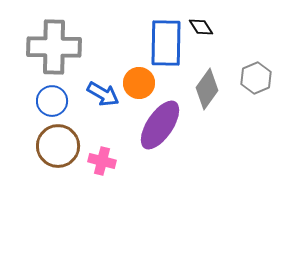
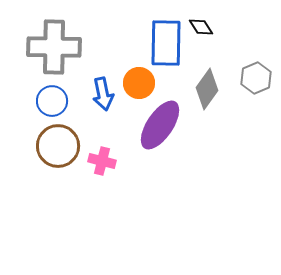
blue arrow: rotated 48 degrees clockwise
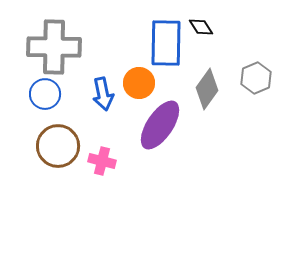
blue circle: moved 7 px left, 7 px up
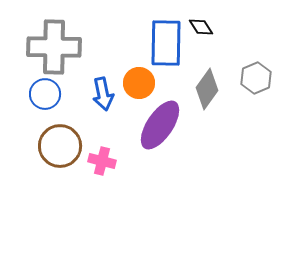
brown circle: moved 2 px right
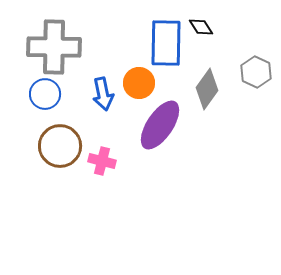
gray hexagon: moved 6 px up; rotated 12 degrees counterclockwise
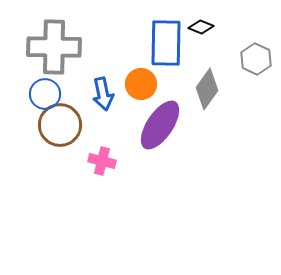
black diamond: rotated 35 degrees counterclockwise
gray hexagon: moved 13 px up
orange circle: moved 2 px right, 1 px down
brown circle: moved 21 px up
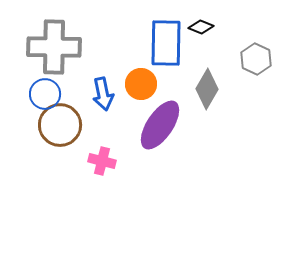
gray diamond: rotated 6 degrees counterclockwise
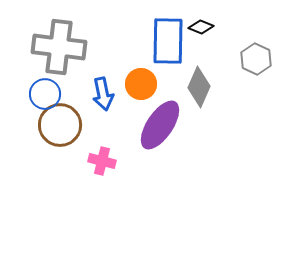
blue rectangle: moved 2 px right, 2 px up
gray cross: moved 5 px right; rotated 6 degrees clockwise
gray diamond: moved 8 px left, 2 px up; rotated 6 degrees counterclockwise
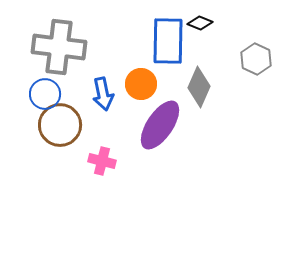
black diamond: moved 1 px left, 4 px up
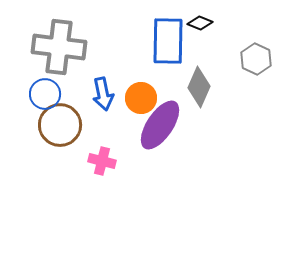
orange circle: moved 14 px down
